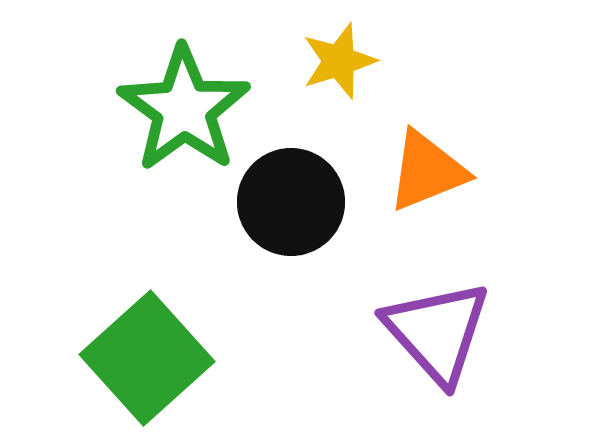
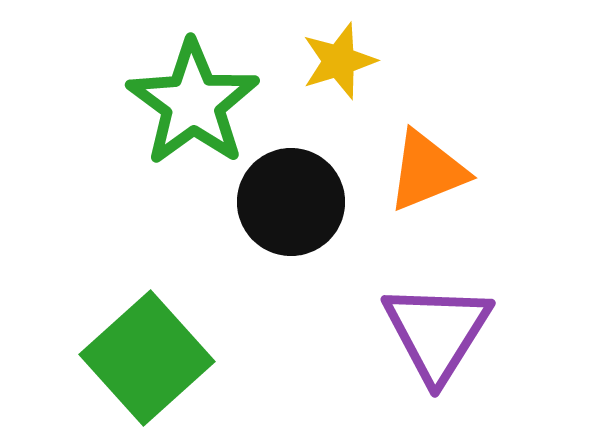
green star: moved 9 px right, 6 px up
purple triangle: rotated 14 degrees clockwise
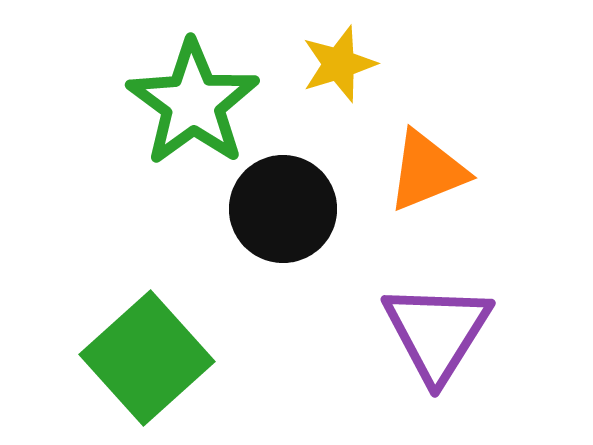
yellow star: moved 3 px down
black circle: moved 8 px left, 7 px down
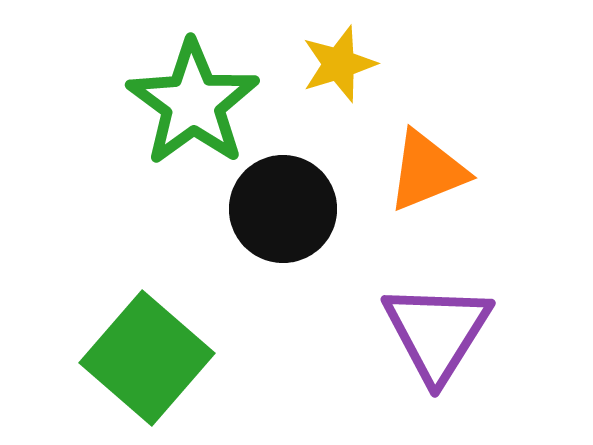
green square: rotated 7 degrees counterclockwise
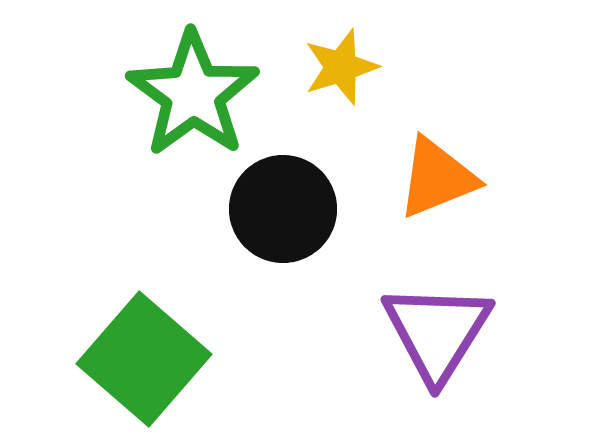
yellow star: moved 2 px right, 3 px down
green star: moved 9 px up
orange triangle: moved 10 px right, 7 px down
green square: moved 3 px left, 1 px down
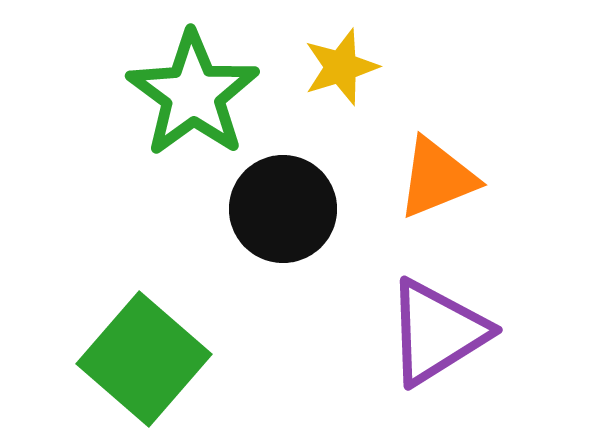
purple triangle: rotated 26 degrees clockwise
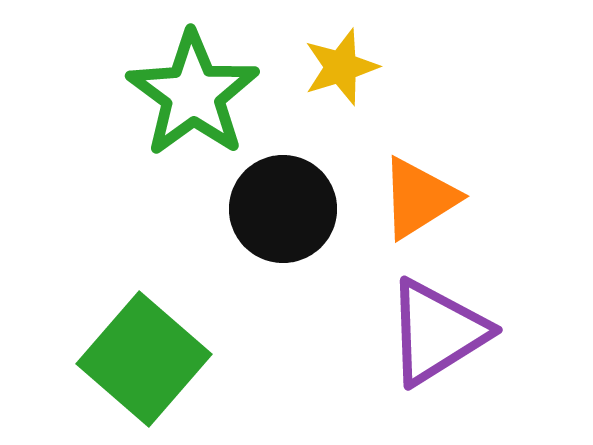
orange triangle: moved 18 px left, 20 px down; rotated 10 degrees counterclockwise
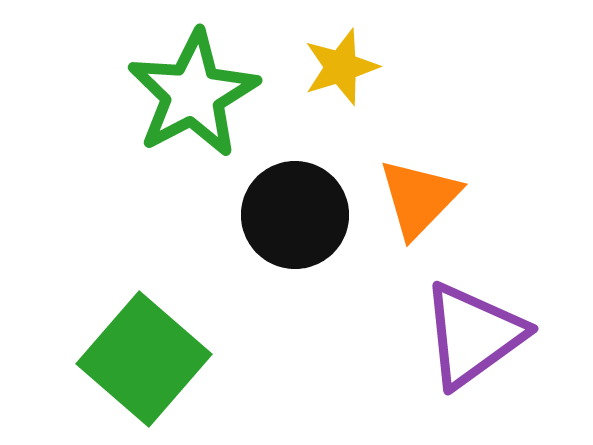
green star: rotated 8 degrees clockwise
orange triangle: rotated 14 degrees counterclockwise
black circle: moved 12 px right, 6 px down
purple triangle: moved 36 px right, 3 px down; rotated 4 degrees counterclockwise
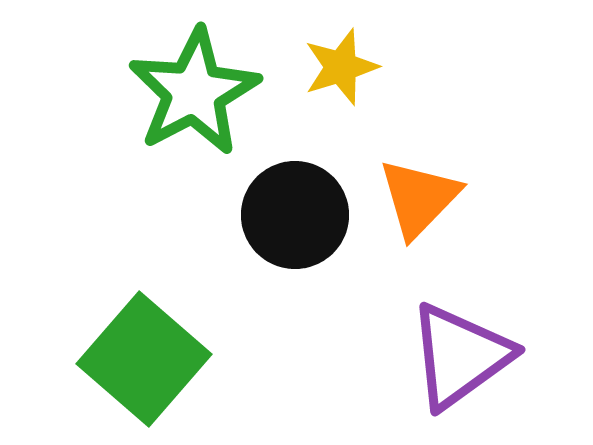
green star: moved 1 px right, 2 px up
purple triangle: moved 13 px left, 21 px down
